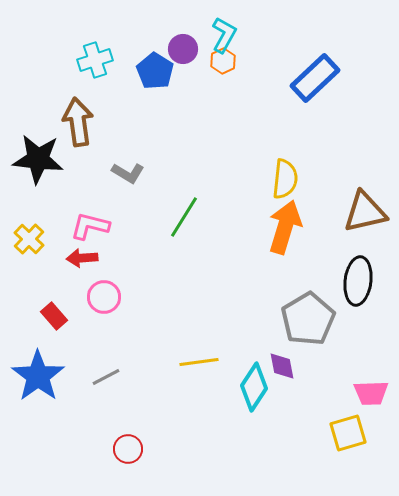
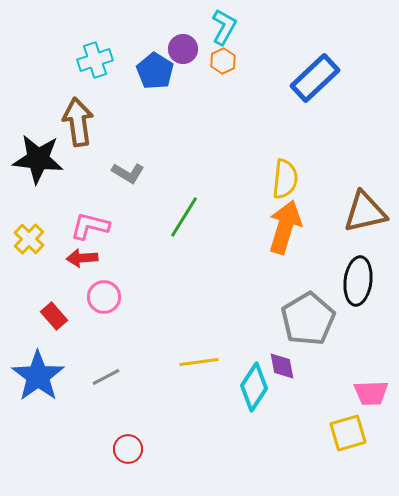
cyan L-shape: moved 8 px up
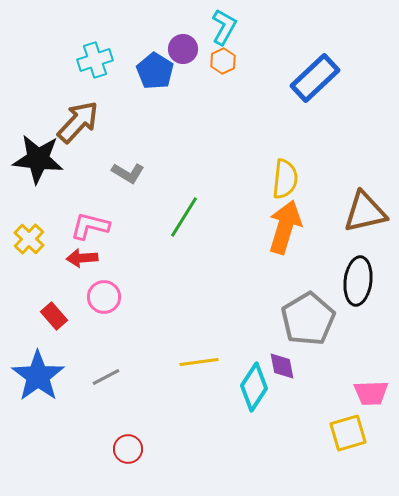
brown arrow: rotated 51 degrees clockwise
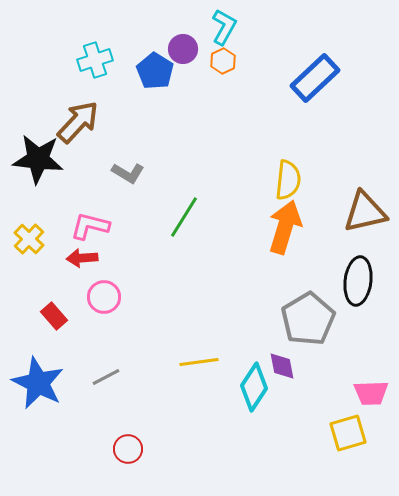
yellow semicircle: moved 3 px right, 1 px down
blue star: moved 7 px down; rotated 10 degrees counterclockwise
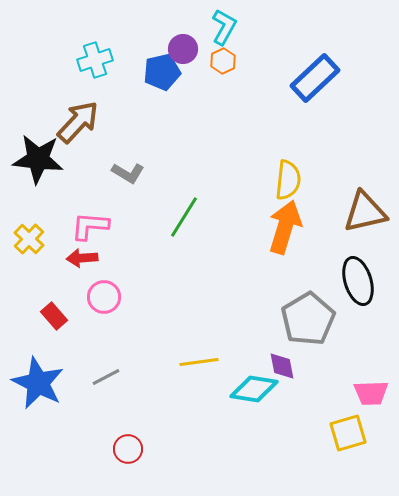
blue pentagon: moved 7 px right, 1 px down; rotated 27 degrees clockwise
pink L-shape: rotated 9 degrees counterclockwise
black ellipse: rotated 24 degrees counterclockwise
cyan diamond: moved 2 px down; rotated 66 degrees clockwise
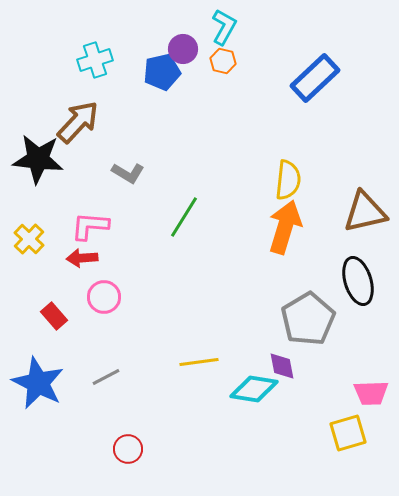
orange hexagon: rotated 20 degrees counterclockwise
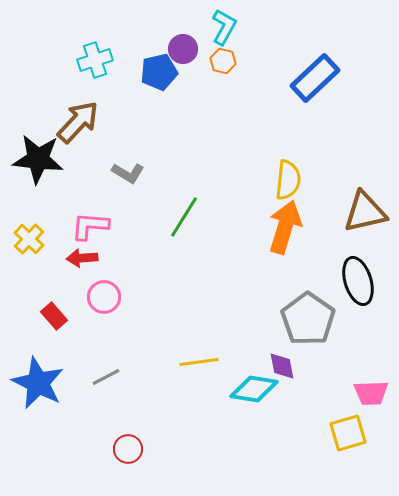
blue pentagon: moved 3 px left
gray pentagon: rotated 6 degrees counterclockwise
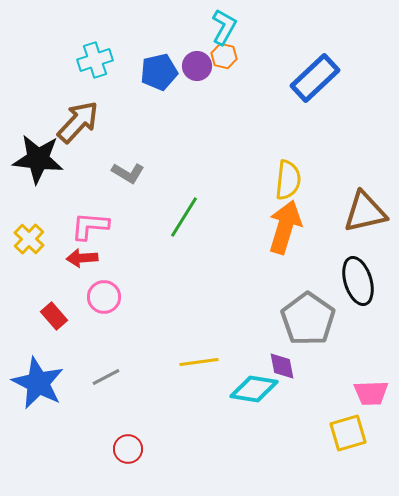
purple circle: moved 14 px right, 17 px down
orange hexagon: moved 1 px right, 5 px up
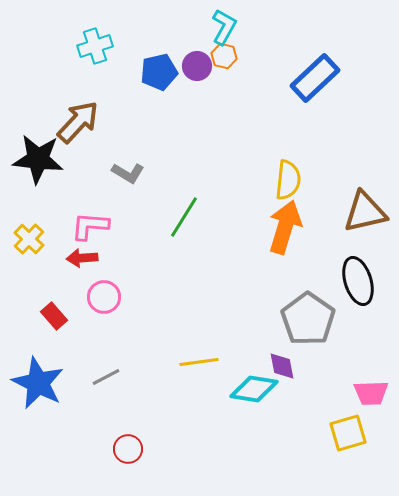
cyan cross: moved 14 px up
